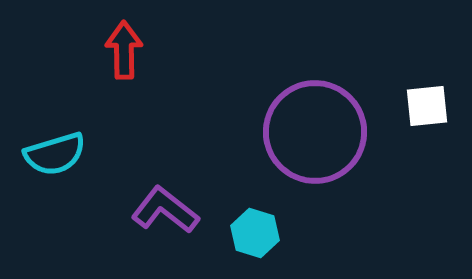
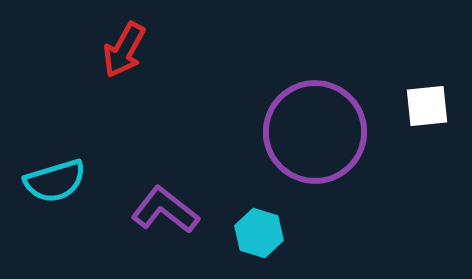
red arrow: rotated 150 degrees counterclockwise
cyan semicircle: moved 27 px down
cyan hexagon: moved 4 px right
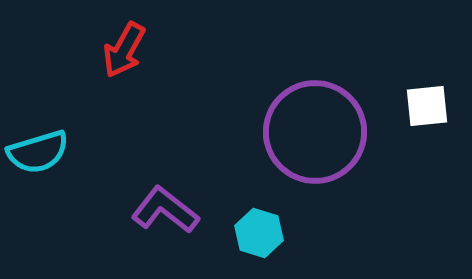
cyan semicircle: moved 17 px left, 29 px up
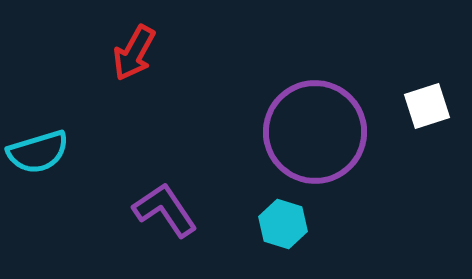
red arrow: moved 10 px right, 3 px down
white square: rotated 12 degrees counterclockwise
purple L-shape: rotated 18 degrees clockwise
cyan hexagon: moved 24 px right, 9 px up
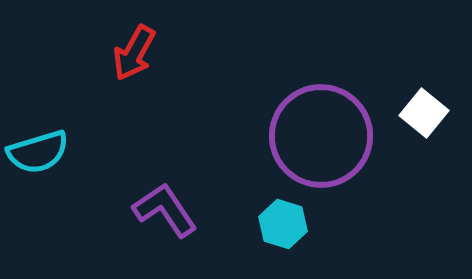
white square: moved 3 px left, 7 px down; rotated 33 degrees counterclockwise
purple circle: moved 6 px right, 4 px down
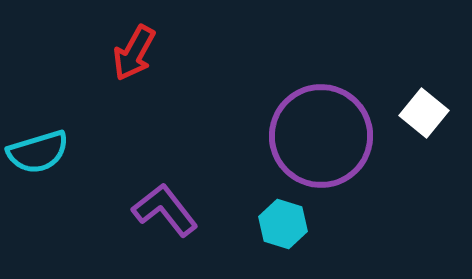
purple L-shape: rotated 4 degrees counterclockwise
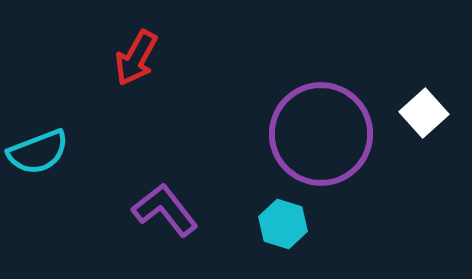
red arrow: moved 2 px right, 5 px down
white square: rotated 9 degrees clockwise
purple circle: moved 2 px up
cyan semicircle: rotated 4 degrees counterclockwise
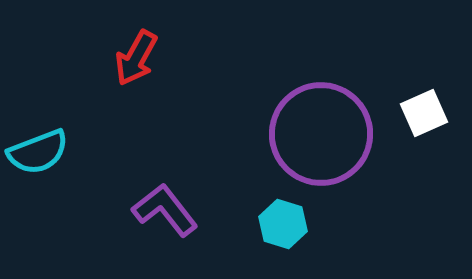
white square: rotated 18 degrees clockwise
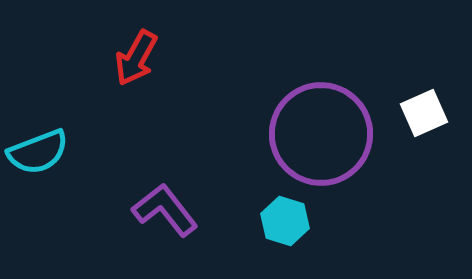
cyan hexagon: moved 2 px right, 3 px up
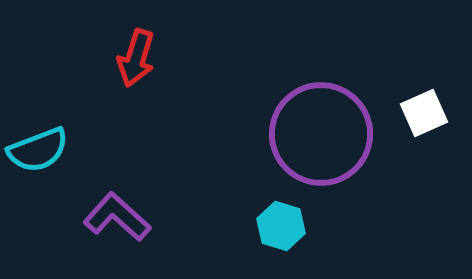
red arrow: rotated 12 degrees counterclockwise
cyan semicircle: moved 2 px up
purple L-shape: moved 48 px left, 7 px down; rotated 10 degrees counterclockwise
cyan hexagon: moved 4 px left, 5 px down
